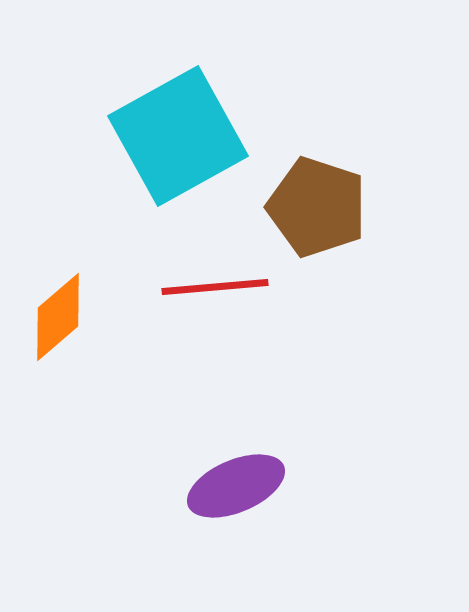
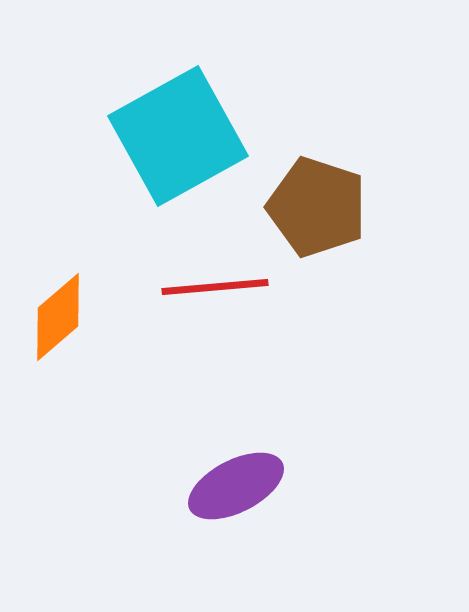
purple ellipse: rotated 4 degrees counterclockwise
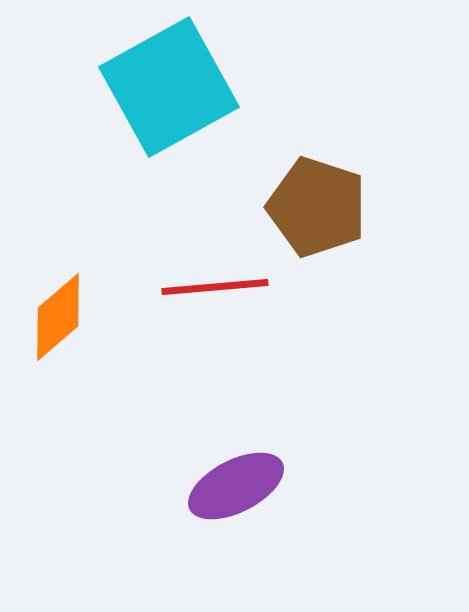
cyan square: moved 9 px left, 49 px up
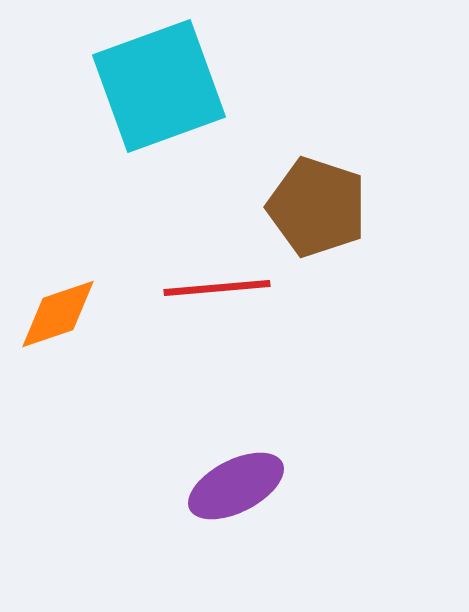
cyan square: moved 10 px left, 1 px up; rotated 9 degrees clockwise
red line: moved 2 px right, 1 px down
orange diamond: moved 3 px up; rotated 22 degrees clockwise
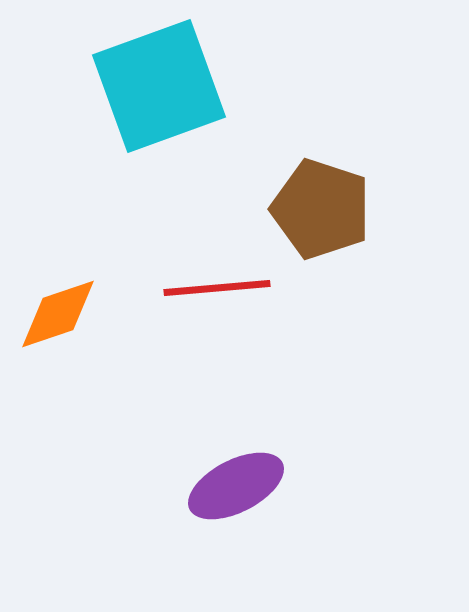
brown pentagon: moved 4 px right, 2 px down
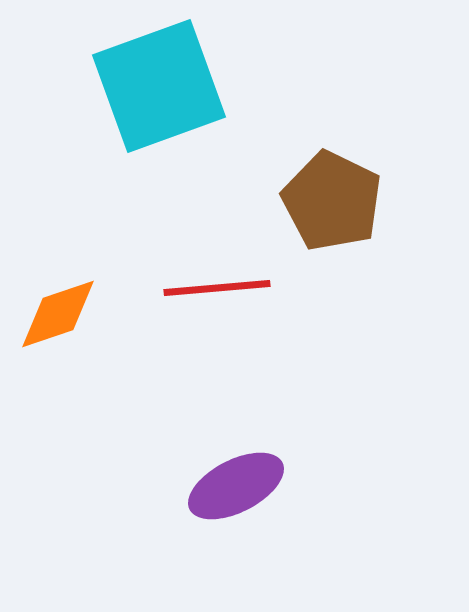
brown pentagon: moved 11 px right, 8 px up; rotated 8 degrees clockwise
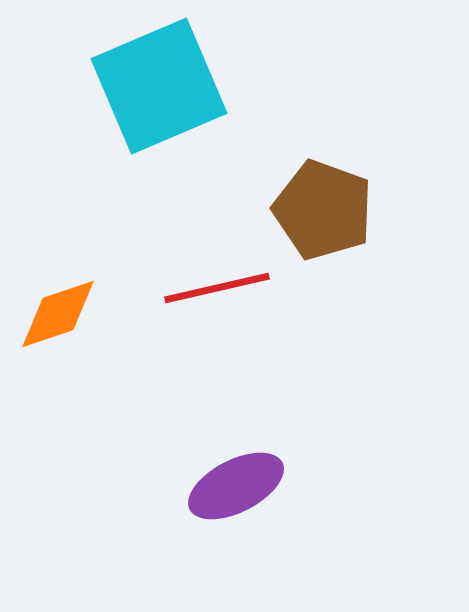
cyan square: rotated 3 degrees counterclockwise
brown pentagon: moved 9 px left, 9 px down; rotated 6 degrees counterclockwise
red line: rotated 8 degrees counterclockwise
